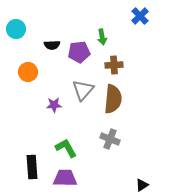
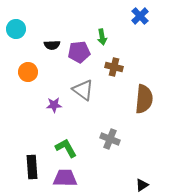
brown cross: moved 2 px down; rotated 18 degrees clockwise
gray triangle: rotated 35 degrees counterclockwise
brown semicircle: moved 31 px right
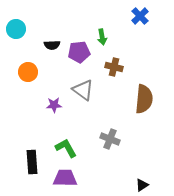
black rectangle: moved 5 px up
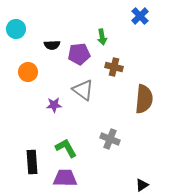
purple pentagon: moved 2 px down
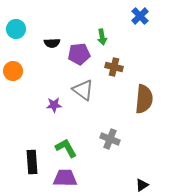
black semicircle: moved 2 px up
orange circle: moved 15 px left, 1 px up
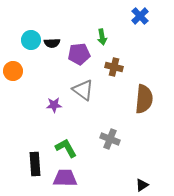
cyan circle: moved 15 px right, 11 px down
black rectangle: moved 3 px right, 2 px down
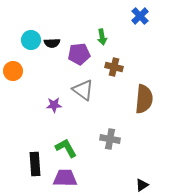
gray cross: rotated 12 degrees counterclockwise
